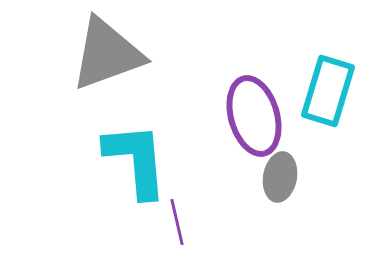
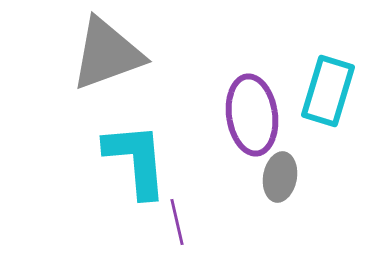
purple ellipse: moved 2 px left, 1 px up; rotated 8 degrees clockwise
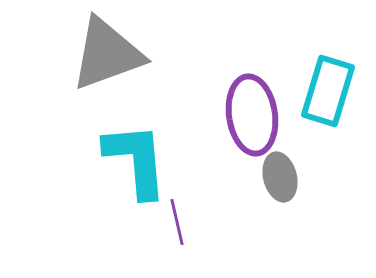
gray ellipse: rotated 24 degrees counterclockwise
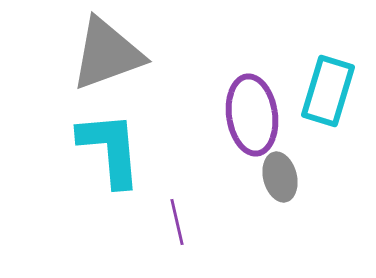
cyan L-shape: moved 26 px left, 11 px up
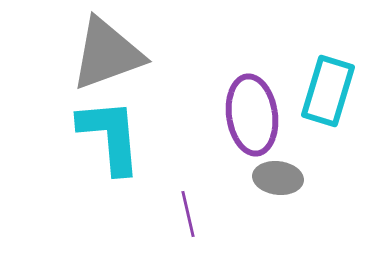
cyan L-shape: moved 13 px up
gray ellipse: moved 2 px left, 1 px down; rotated 69 degrees counterclockwise
purple line: moved 11 px right, 8 px up
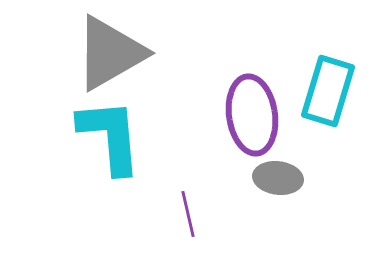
gray triangle: moved 3 px right, 1 px up; rotated 10 degrees counterclockwise
